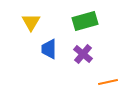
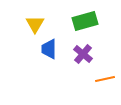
yellow triangle: moved 4 px right, 2 px down
orange line: moved 3 px left, 3 px up
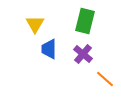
green rectangle: rotated 60 degrees counterclockwise
orange line: rotated 54 degrees clockwise
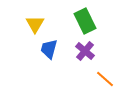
green rectangle: rotated 40 degrees counterclockwise
blue trapezoid: rotated 15 degrees clockwise
purple cross: moved 2 px right, 3 px up
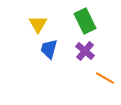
yellow triangle: moved 3 px right
orange line: moved 1 px up; rotated 12 degrees counterclockwise
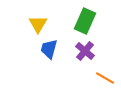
green rectangle: rotated 50 degrees clockwise
